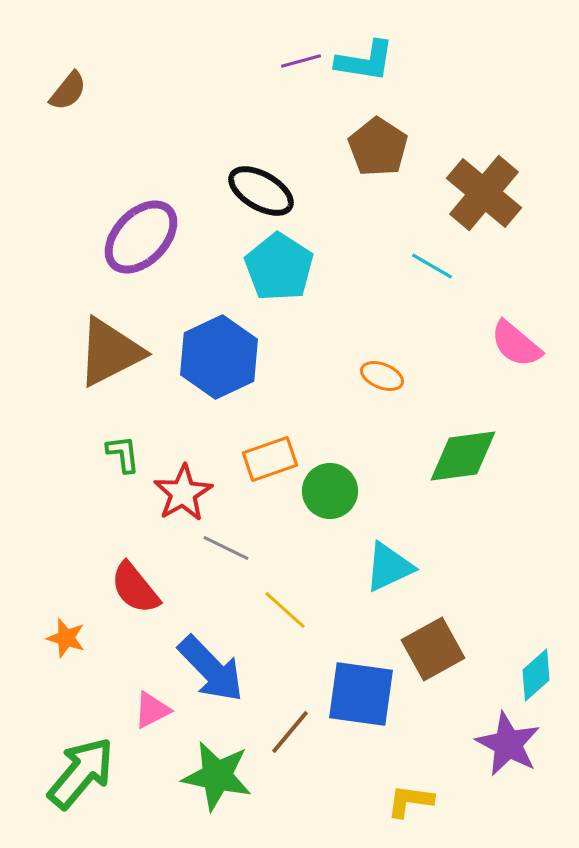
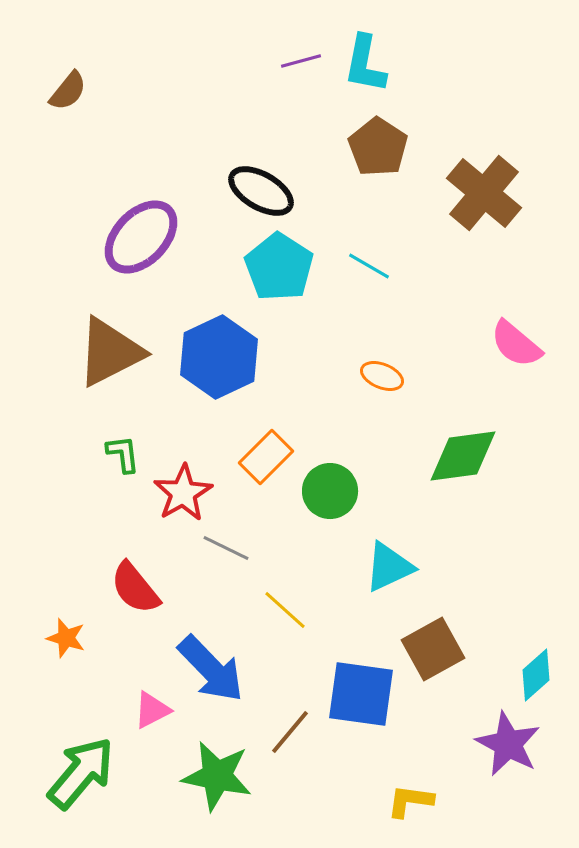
cyan L-shape: moved 3 px down; rotated 92 degrees clockwise
cyan line: moved 63 px left
orange rectangle: moved 4 px left, 2 px up; rotated 26 degrees counterclockwise
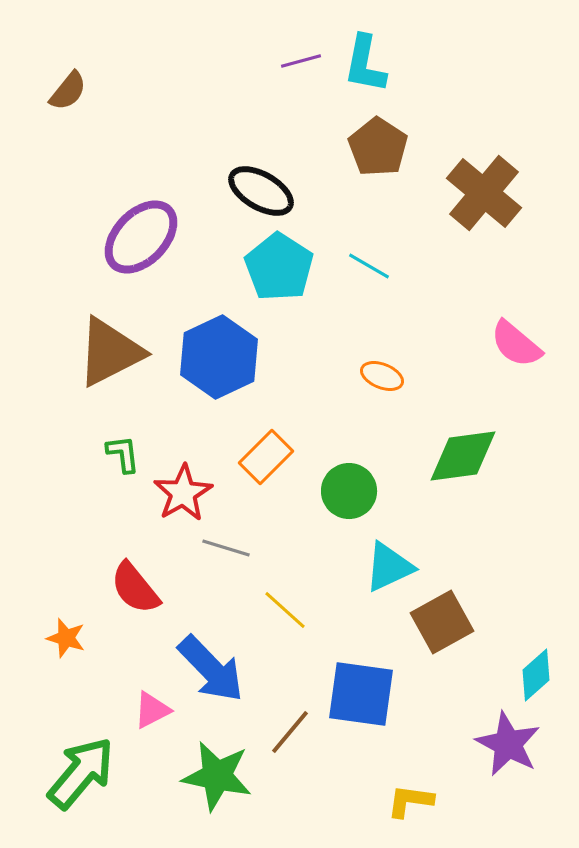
green circle: moved 19 px right
gray line: rotated 9 degrees counterclockwise
brown square: moved 9 px right, 27 px up
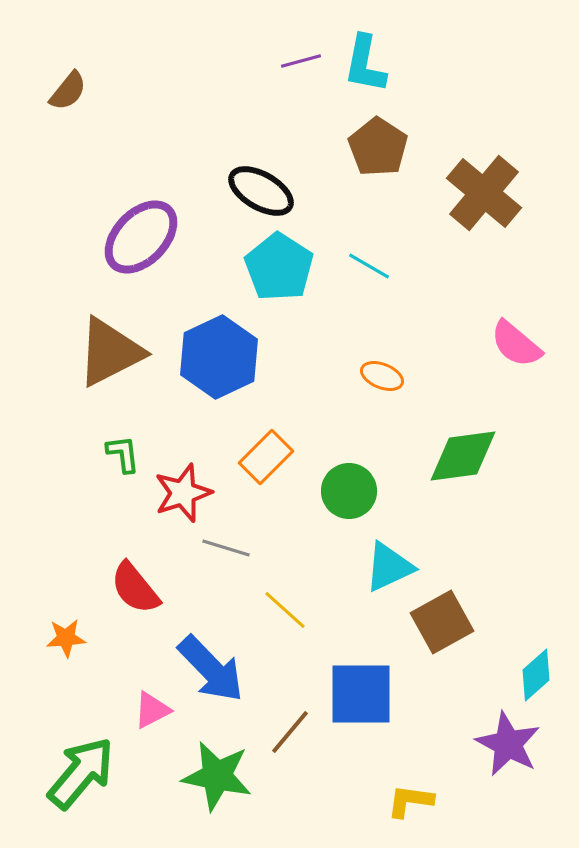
red star: rotated 12 degrees clockwise
orange star: rotated 21 degrees counterclockwise
blue square: rotated 8 degrees counterclockwise
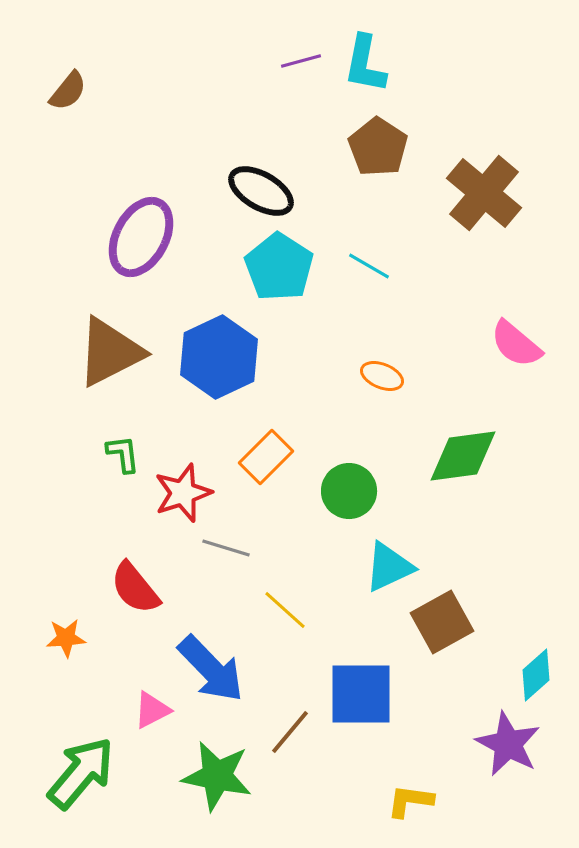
purple ellipse: rotated 16 degrees counterclockwise
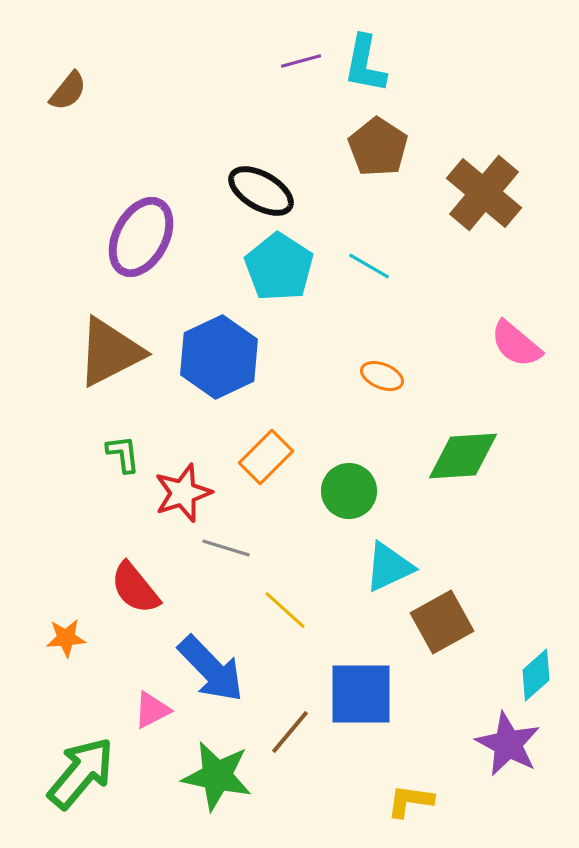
green diamond: rotated 4 degrees clockwise
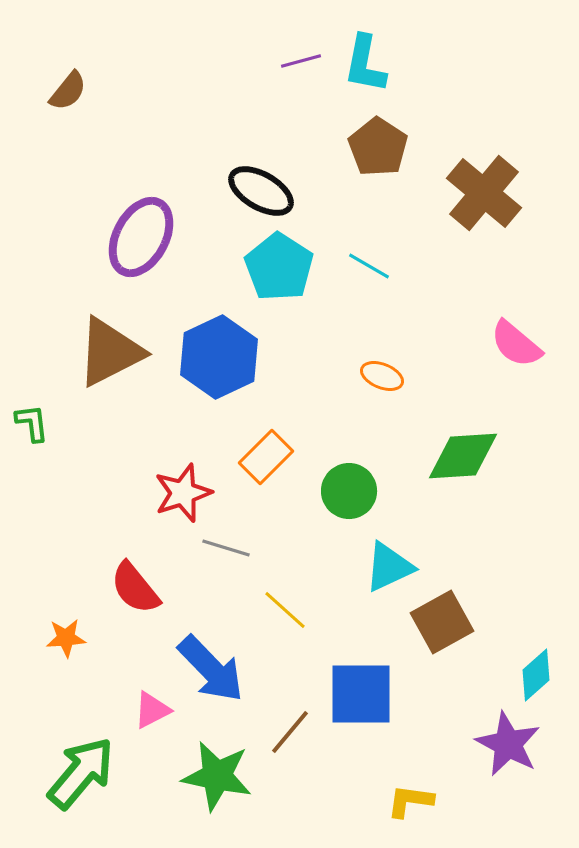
green L-shape: moved 91 px left, 31 px up
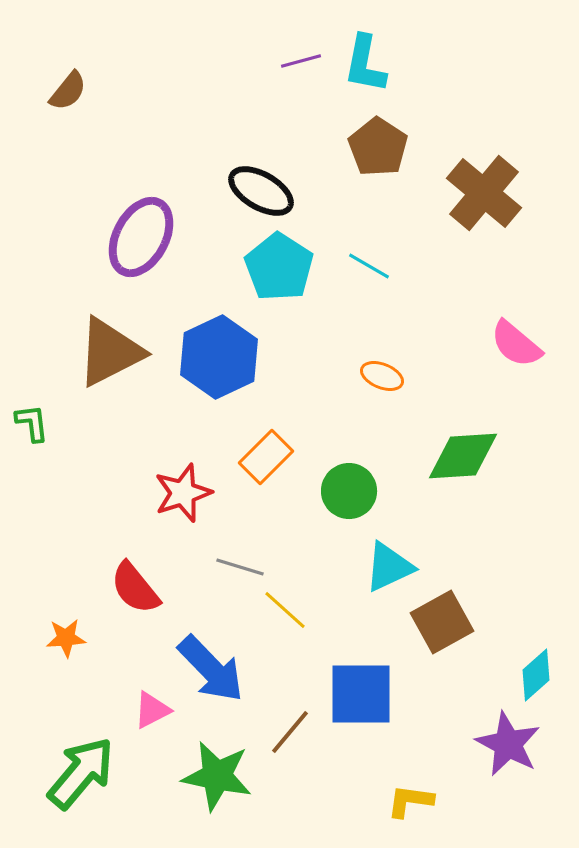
gray line: moved 14 px right, 19 px down
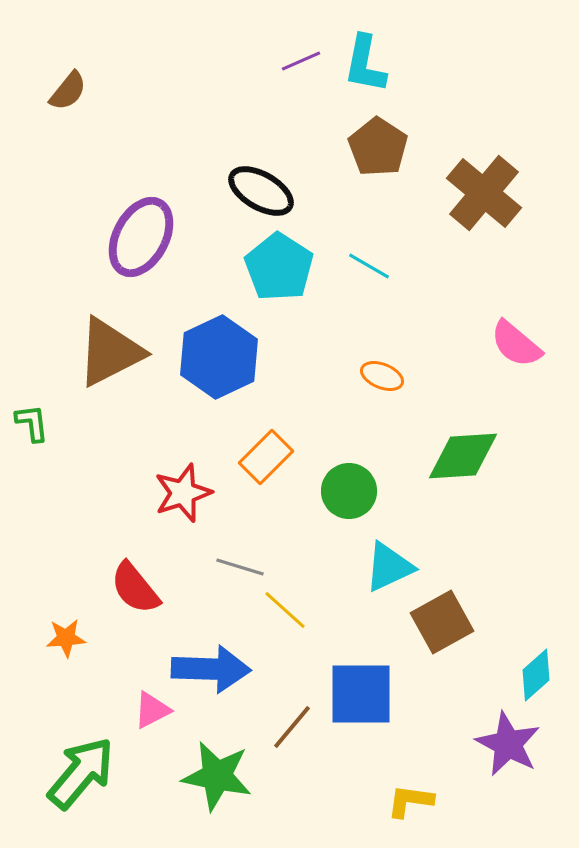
purple line: rotated 9 degrees counterclockwise
blue arrow: rotated 44 degrees counterclockwise
brown line: moved 2 px right, 5 px up
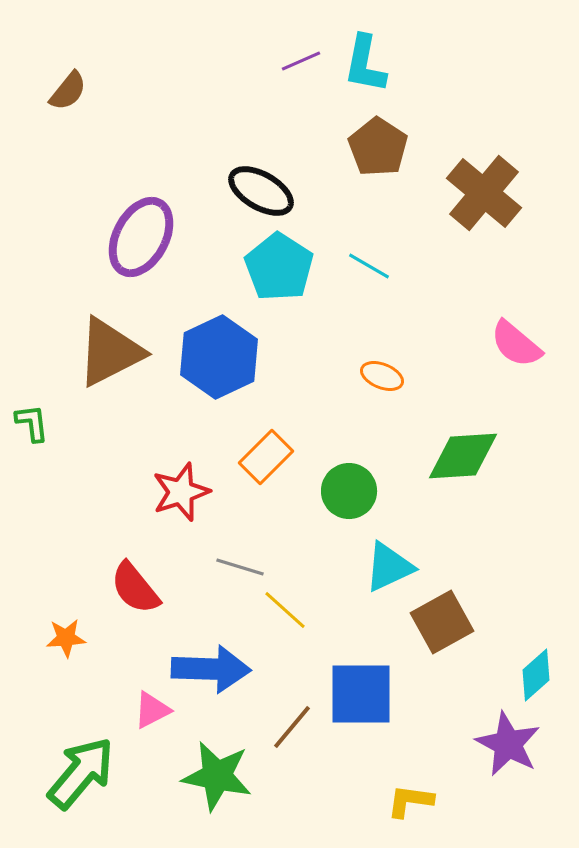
red star: moved 2 px left, 1 px up
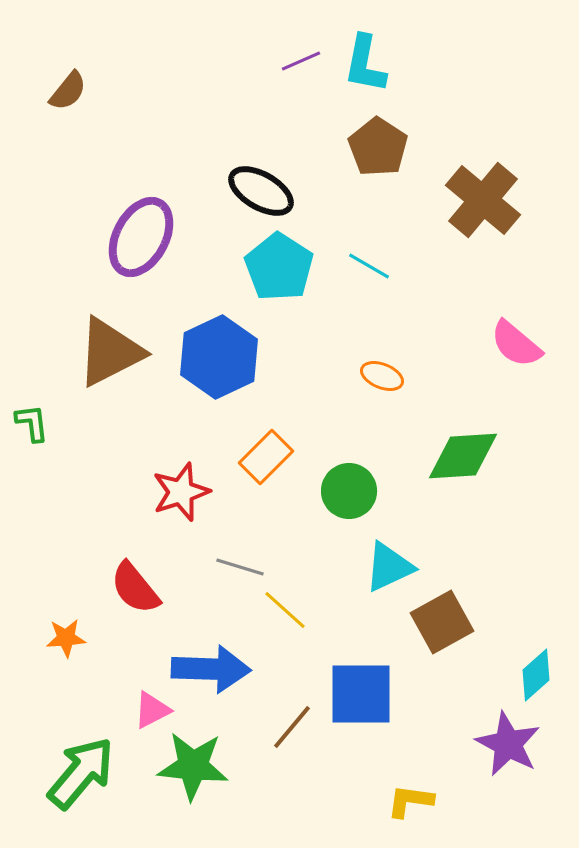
brown cross: moved 1 px left, 7 px down
green star: moved 24 px left, 10 px up; rotated 6 degrees counterclockwise
